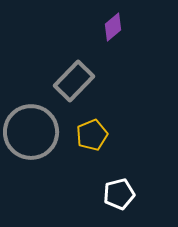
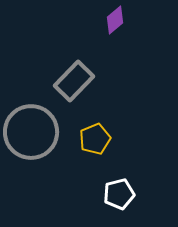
purple diamond: moved 2 px right, 7 px up
yellow pentagon: moved 3 px right, 4 px down
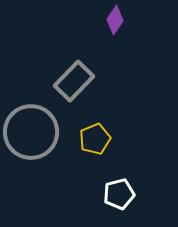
purple diamond: rotated 16 degrees counterclockwise
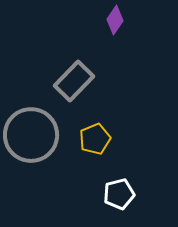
gray circle: moved 3 px down
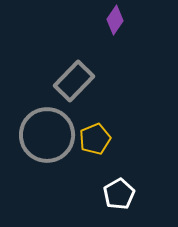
gray circle: moved 16 px right
white pentagon: rotated 16 degrees counterclockwise
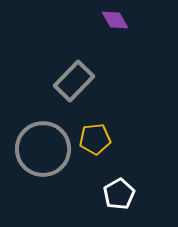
purple diamond: rotated 64 degrees counterclockwise
gray circle: moved 4 px left, 14 px down
yellow pentagon: rotated 16 degrees clockwise
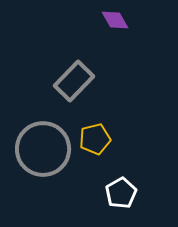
yellow pentagon: rotated 8 degrees counterclockwise
white pentagon: moved 2 px right, 1 px up
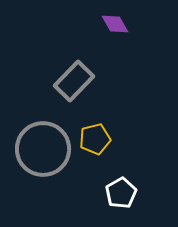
purple diamond: moved 4 px down
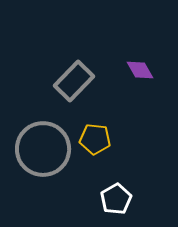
purple diamond: moved 25 px right, 46 px down
yellow pentagon: rotated 20 degrees clockwise
white pentagon: moved 5 px left, 6 px down
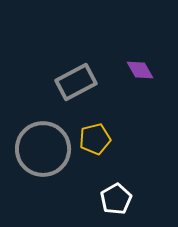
gray rectangle: moved 2 px right, 1 px down; rotated 18 degrees clockwise
yellow pentagon: rotated 20 degrees counterclockwise
